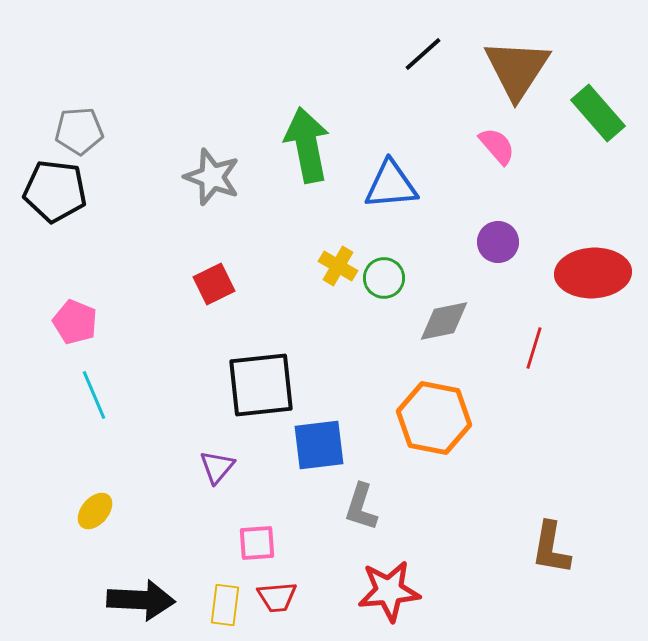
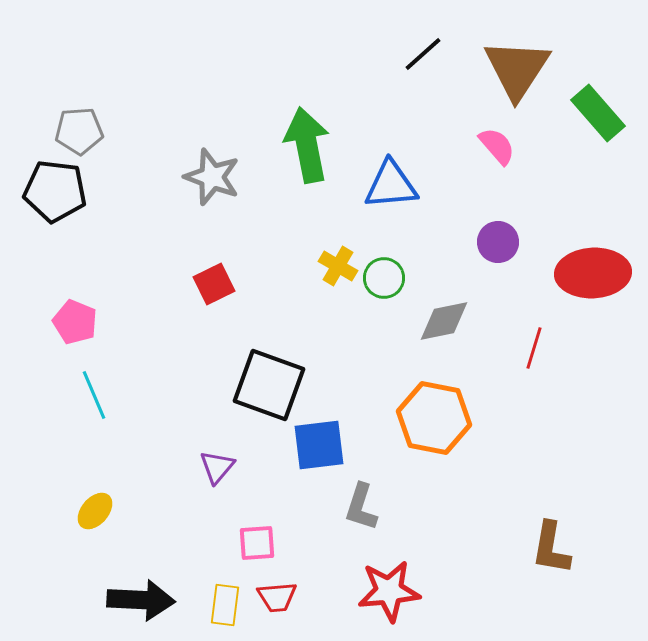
black square: moved 8 px right; rotated 26 degrees clockwise
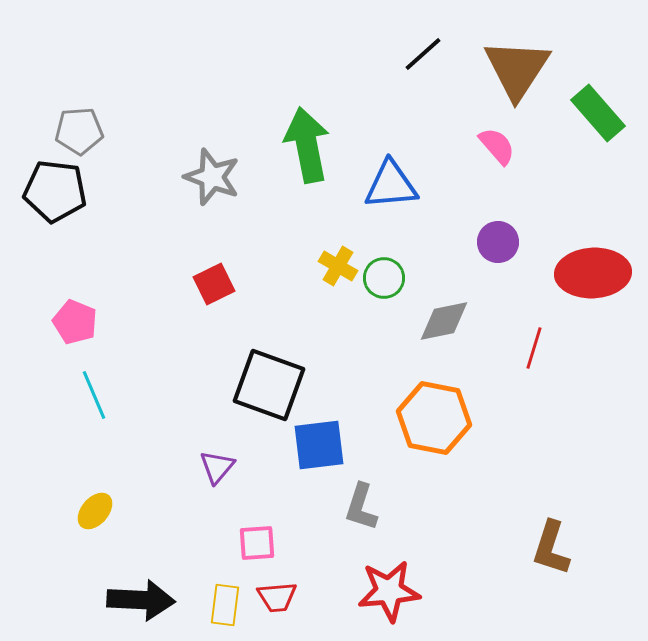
brown L-shape: rotated 8 degrees clockwise
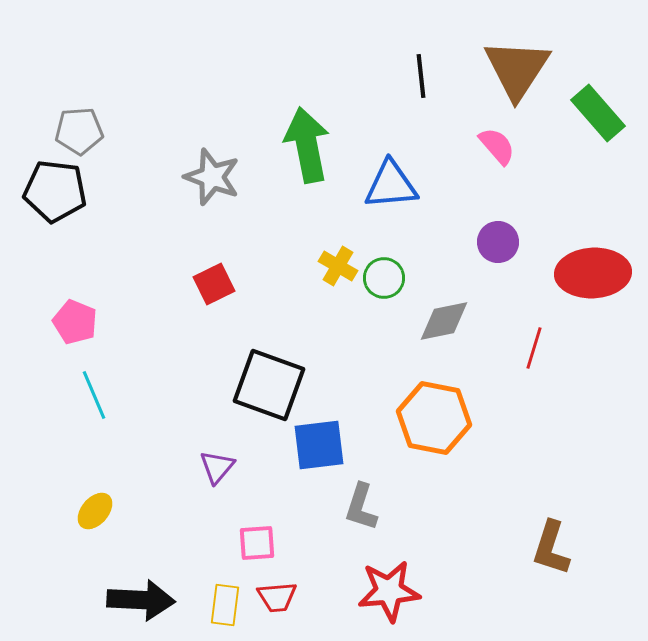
black line: moved 2 px left, 22 px down; rotated 54 degrees counterclockwise
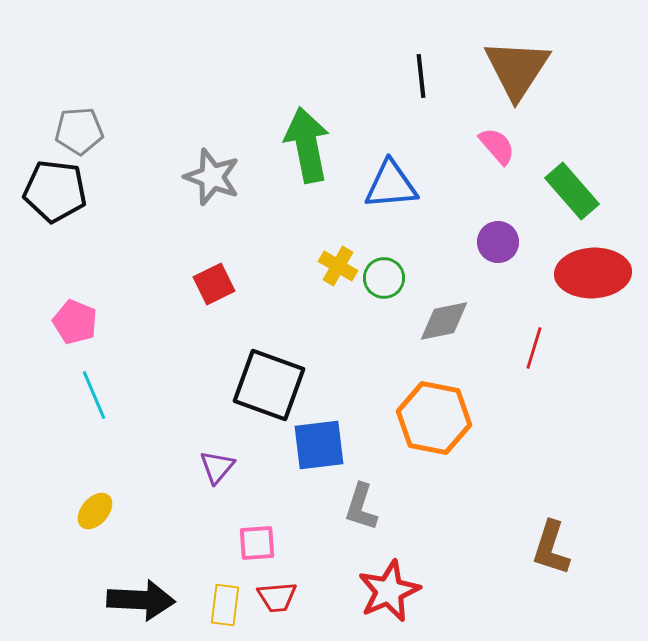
green rectangle: moved 26 px left, 78 px down
red star: rotated 18 degrees counterclockwise
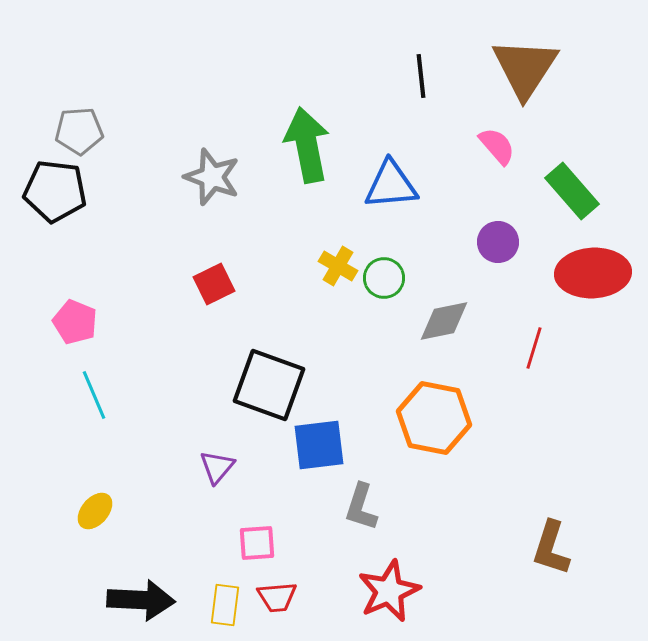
brown triangle: moved 8 px right, 1 px up
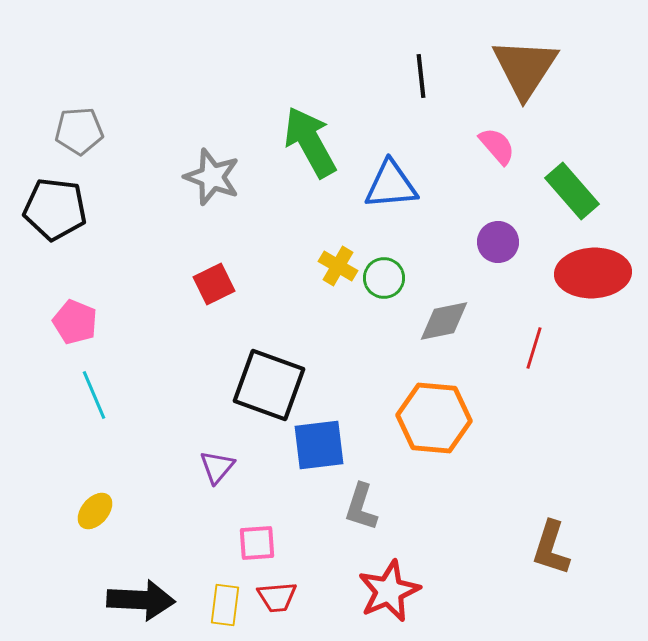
green arrow: moved 3 px right, 3 px up; rotated 18 degrees counterclockwise
black pentagon: moved 18 px down
orange hexagon: rotated 6 degrees counterclockwise
